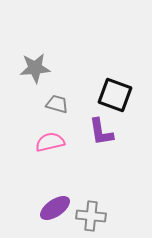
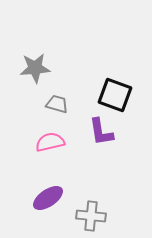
purple ellipse: moved 7 px left, 10 px up
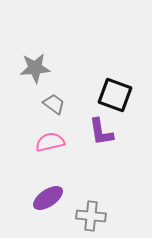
gray trapezoid: moved 3 px left; rotated 20 degrees clockwise
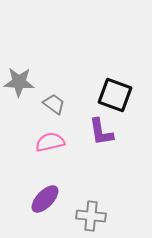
gray star: moved 16 px left, 14 px down; rotated 8 degrees clockwise
purple ellipse: moved 3 px left, 1 px down; rotated 12 degrees counterclockwise
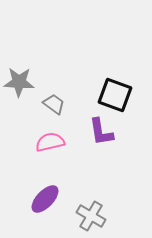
gray cross: rotated 24 degrees clockwise
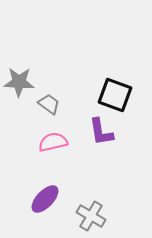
gray trapezoid: moved 5 px left
pink semicircle: moved 3 px right
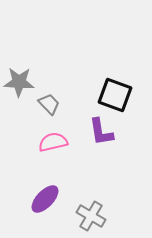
gray trapezoid: rotated 10 degrees clockwise
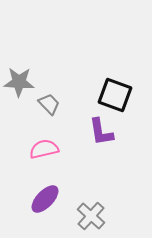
pink semicircle: moved 9 px left, 7 px down
gray cross: rotated 12 degrees clockwise
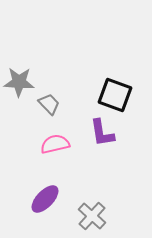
purple L-shape: moved 1 px right, 1 px down
pink semicircle: moved 11 px right, 5 px up
gray cross: moved 1 px right
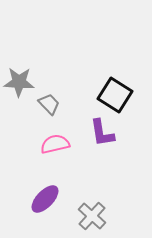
black square: rotated 12 degrees clockwise
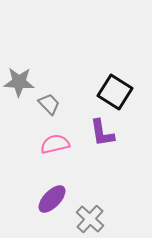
black square: moved 3 px up
purple ellipse: moved 7 px right
gray cross: moved 2 px left, 3 px down
